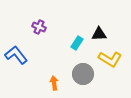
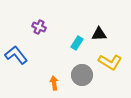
yellow L-shape: moved 3 px down
gray circle: moved 1 px left, 1 px down
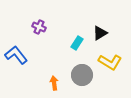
black triangle: moved 1 px right, 1 px up; rotated 28 degrees counterclockwise
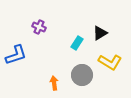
blue L-shape: rotated 110 degrees clockwise
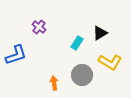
purple cross: rotated 16 degrees clockwise
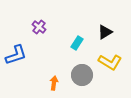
black triangle: moved 5 px right, 1 px up
orange arrow: rotated 16 degrees clockwise
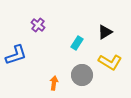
purple cross: moved 1 px left, 2 px up
